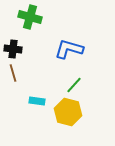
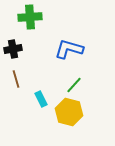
green cross: rotated 20 degrees counterclockwise
black cross: rotated 18 degrees counterclockwise
brown line: moved 3 px right, 6 px down
cyan rectangle: moved 4 px right, 2 px up; rotated 56 degrees clockwise
yellow hexagon: moved 1 px right
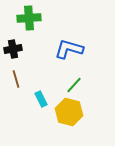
green cross: moved 1 px left, 1 px down
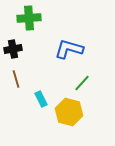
green line: moved 8 px right, 2 px up
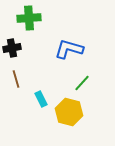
black cross: moved 1 px left, 1 px up
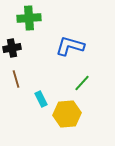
blue L-shape: moved 1 px right, 3 px up
yellow hexagon: moved 2 px left, 2 px down; rotated 20 degrees counterclockwise
